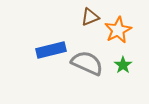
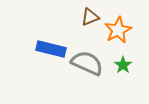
blue rectangle: moved 1 px up; rotated 28 degrees clockwise
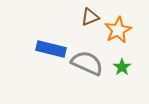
green star: moved 1 px left, 2 px down
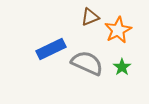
blue rectangle: rotated 40 degrees counterclockwise
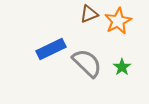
brown triangle: moved 1 px left, 3 px up
orange star: moved 9 px up
gray semicircle: rotated 20 degrees clockwise
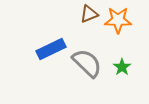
orange star: moved 1 px up; rotated 28 degrees clockwise
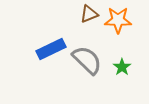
gray semicircle: moved 3 px up
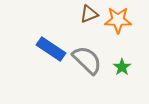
blue rectangle: rotated 60 degrees clockwise
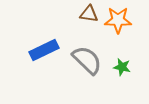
brown triangle: rotated 30 degrees clockwise
blue rectangle: moved 7 px left, 1 px down; rotated 60 degrees counterclockwise
green star: rotated 24 degrees counterclockwise
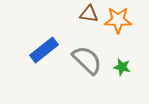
blue rectangle: rotated 12 degrees counterclockwise
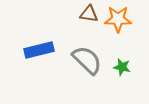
orange star: moved 1 px up
blue rectangle: moved 5 px left; rotated 24 degrees clockwise
